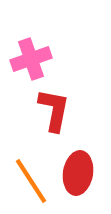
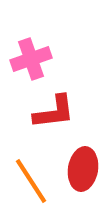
red L-shape: moved 2 px down; rotated 72 degrees clockwise
red ellipse: moved 5 px right, 4 px up
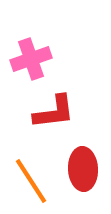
red ellipse: rotated 12 degrees counterclockwise
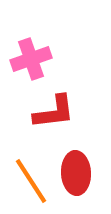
red ellipse: moved 7 px left, 4 px down
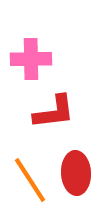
pink cross: rotated 18 degrees clockwise
orange line: moved 1 px left, 1 px up
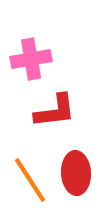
pink cross: rotated 9 degrees counterclockwise
red L-shape: moved 1 px right, 1 px up
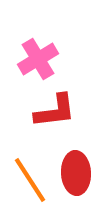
pink cross: moved 7 px right; rotated 21 degrees counterclockwise
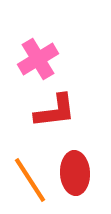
red ellipse: moved 1 px left
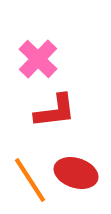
pink cross: rotated 15 degrees counterclockwise
red ellipse: moved 1 px right; rotated 69 degrees counterclockwise
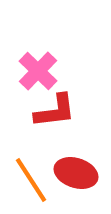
pink cross: moved 12 px down
orange line: moved 1 px right
